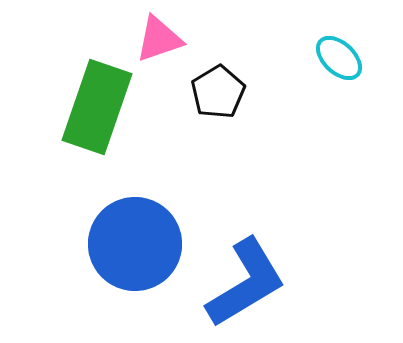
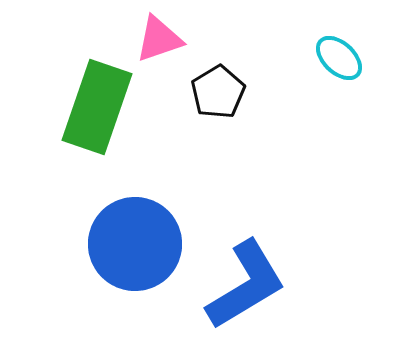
blue L-shape: moved 2 px down
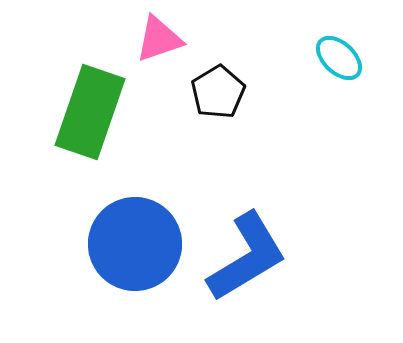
green rectangle: moved 7 px left, 5 px down
blue L-shape: moved 1 px right, 28 px up
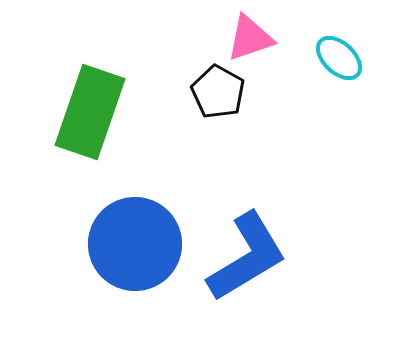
pink triangle: moved 91 px right, 1 px up
black pentagon: rotated 12 degrees counterclockwise
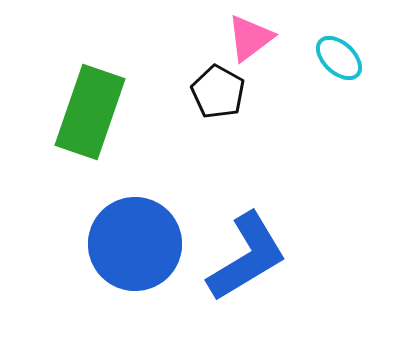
pink triangle: rotated 18 degrees counterclockwise
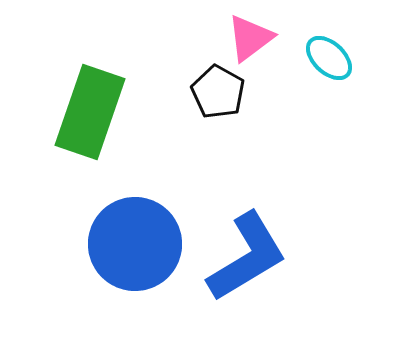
cyan ellipse: moved 10 px left
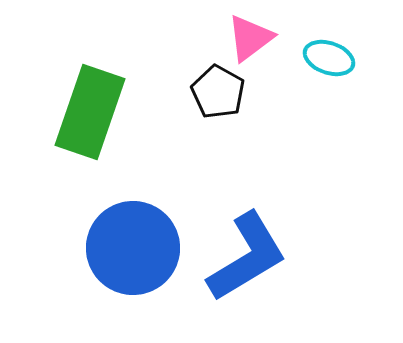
cyan ellipse: rotated 24 degrees counterclockwise
blue circle: moved 2 px left, 4 px down
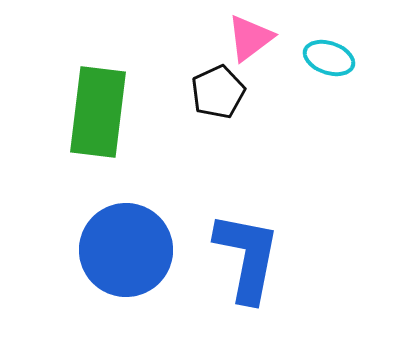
black pentagon: rotated 18 degrees clockwise
green rectangle: moved 8 px right; rotated 12 degrees counterclockwise
blue circle: moved 7 px left, 2 px down
blue L-shape: rotated 48 degrees counterclockwise
